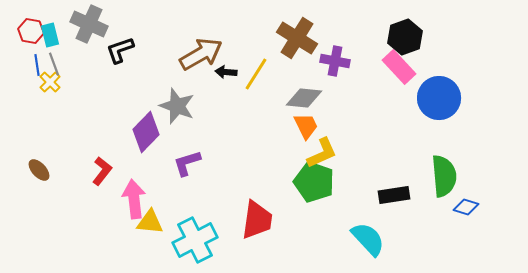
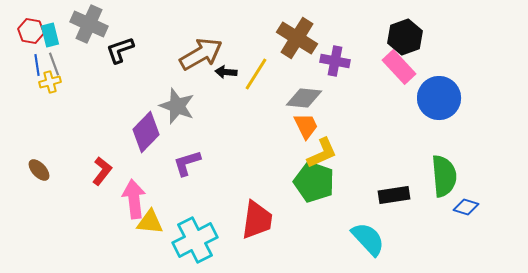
yellow cross: rotated 30 degrees clockwise
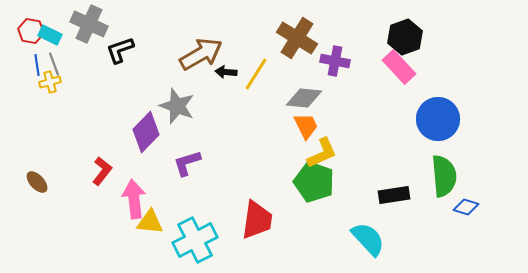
cyan rectangle: rotated 50 degrees counterclockwise
blue circle: moved 1 px left, 21 px down
brown ellipse: moved 2 px left, 12 px down
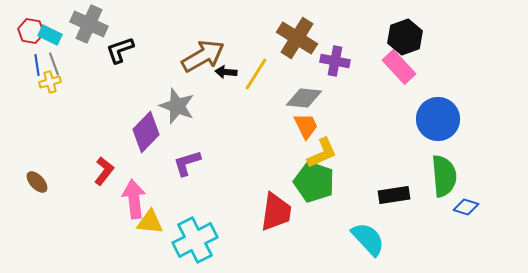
brown arrow: moved 2 px right, 2 px down
red L-shape: moved 2 px right
red trapezoid: moved 19 px right, 8 px up
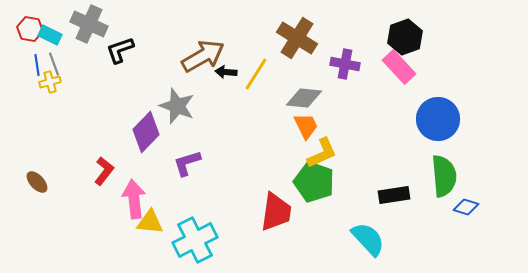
red hexagon: moved 1 px left, 2 px up
purple cross: moved 10 px right, 3 px down
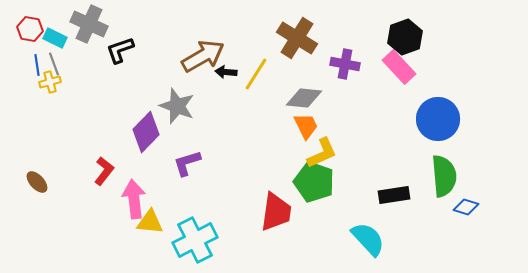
cyan rectangle: moved 5 px right, 3 px down
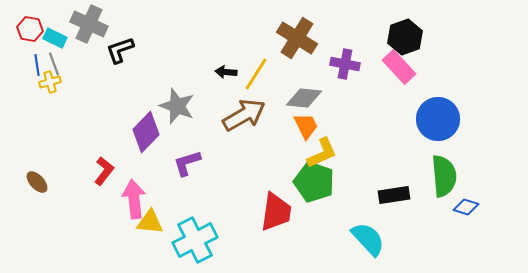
brown arrow: moved 41 px right, 59 px down
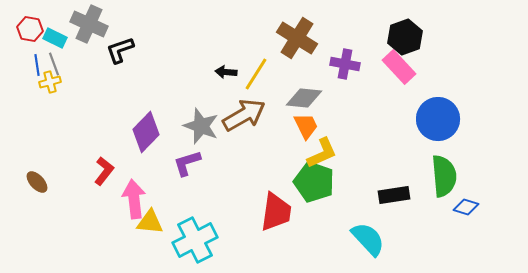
gray star: moved 24 px right, 20 px down
